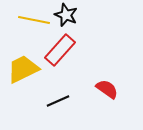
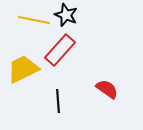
black line: rotated 70 degrees counterclockwise
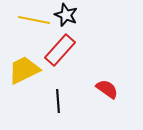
yellow trapezoid: moved 1 px right, 1 px down
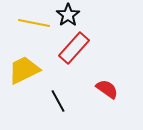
black star: moved 2 px right; rotated 15 degrees clockwise
yellow line: moved 3 px down
red rectangle: moved 14 px right, 2 px up
black line: rotated 25 degrees counterclockwise
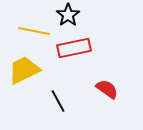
yellow line: moved 8 px down
red rectangle: rotated 36 degrees clockwise
